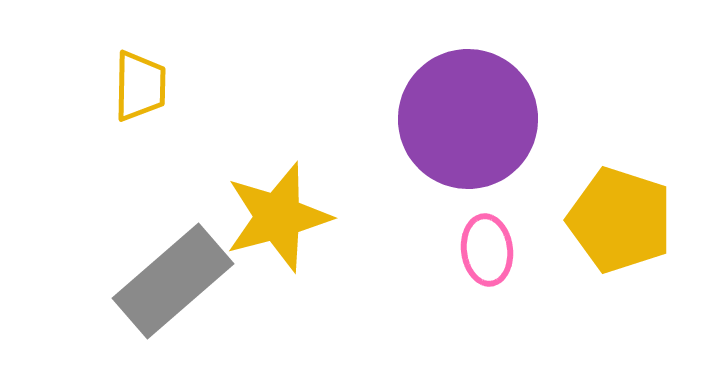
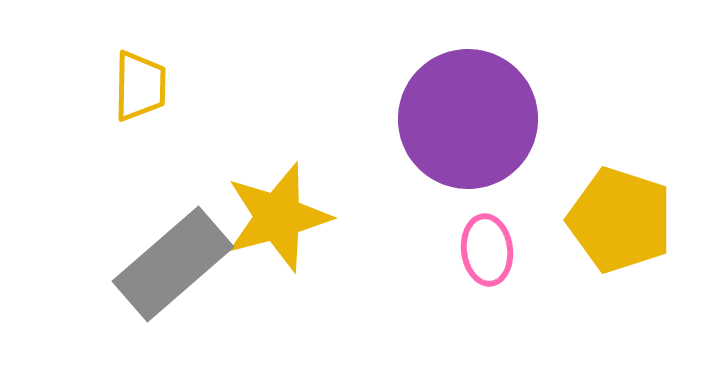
gray rectangle: moved 17 px up
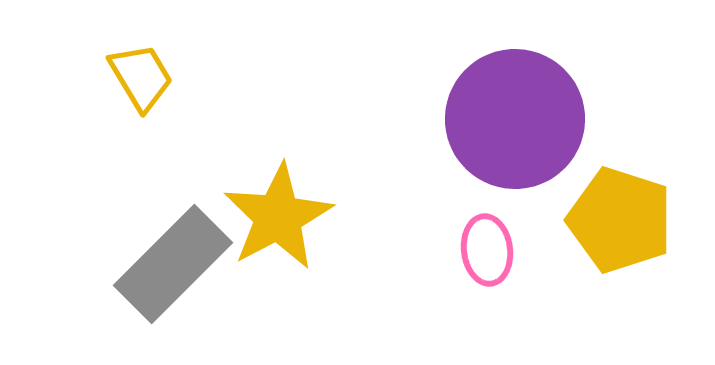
yellow trapezoid: moved 1 px right, 9 px up; rotated 32 degrees counterclockwise
purple circle: moved 47 px right
yellow star: rotated 13 degrees counterclockwise
gray rectangle: rotated 4 degrees counterclockwise
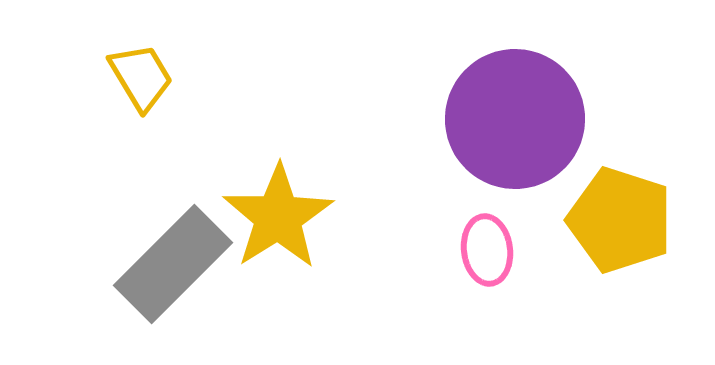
yellow star: rotated 4 degrees counterclockwise
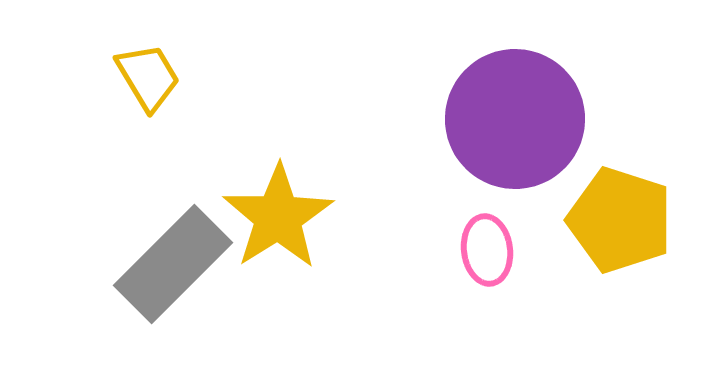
yellow trapezoid: moved 7 px right
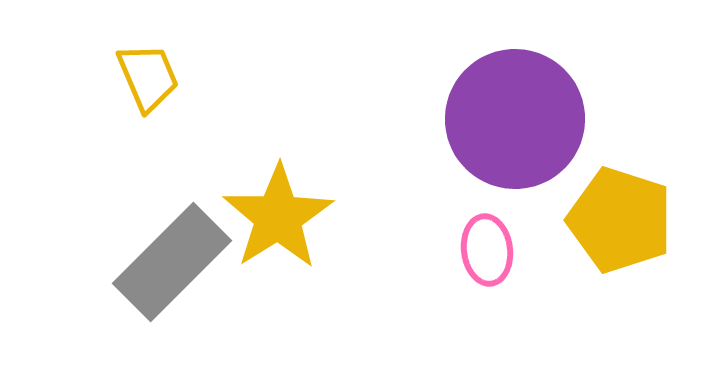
yellow trapezoid: rotated 8 degrees clockwise
gray rectangle: moved 1 px left, 2 px up
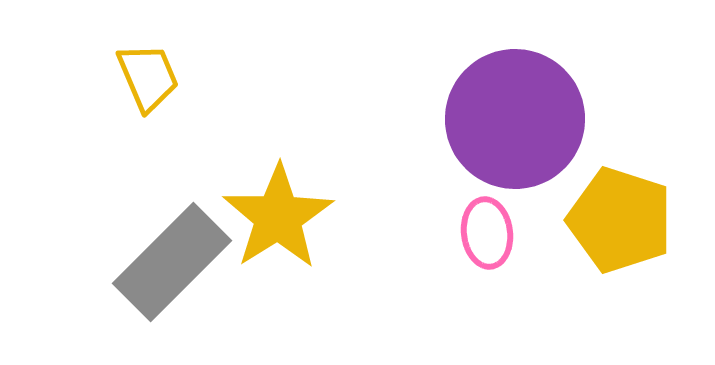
pink ellipse: moved 17 px up
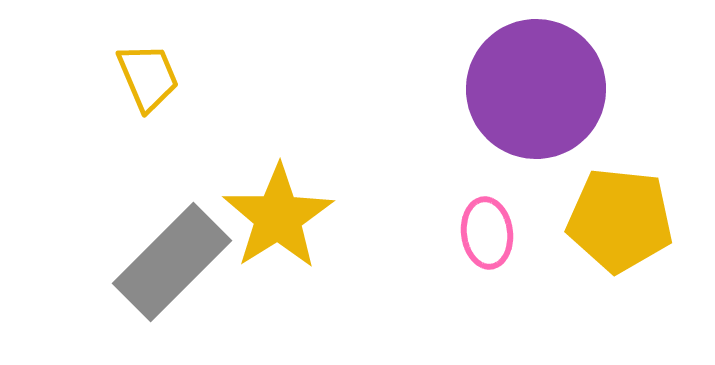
purple circle: moved 21 px right, 30 px up
yellow pentagon: rotated 12 degrees counterclockwise
